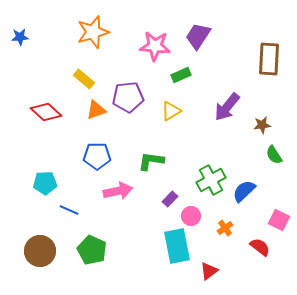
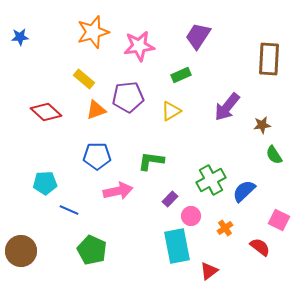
pink star: moved 16 px left; rotated 12 degrees counterclockwise
brown circle: moved 19 px left
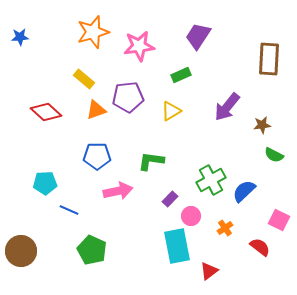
green semicircle: rotated 30 degrees counterclockwise
